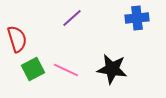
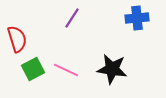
purple line: rotated 15 degrees counterclockwise
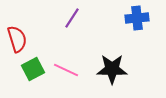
black star: rotated 8 degrees counterclockwise
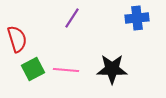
pink line: rotated 20 degrees counterclockwise
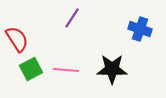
blue cross: moved 3 px right, 11 px down; rotated 25 degrees clockwise
red semicircle: rotated 16 degrees counterclockwise
green square: moved 2 px left
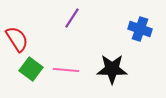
green square: rotated 25 degrees counterclockwise
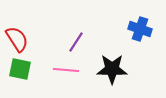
purple line: moved 4 px right, 24 px down
green square: moved 11 px left; rotated 25 degrees counterclockwise
